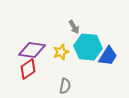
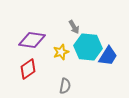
purple diamond: moved 10 px up
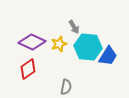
purple diamond: moved 2 px down; rotated 16 degrees clockwise
yellow star: moved 2 px left, 8 px up
gray semicircle: moved 1 px right, 1 px down
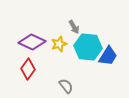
red diamond: rotated 20 degrees counterclockwise
gray semicircle: moved 1 px up; rotated 49 degrees counterclockwise
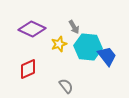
purple diamond: moved 13 px up
blue trapezoid: moved 1 px left; rotated 70 degrees counterclockwise
red diamond: rotated 30 degrees clockwise
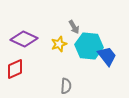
purple diamond: moved 8 px left, 10 px down
cyan hexagon: moved 1 px right, 1 px up
red diamond: moved 13 px left
gray semicircle: rotated 42 degrees clockwise
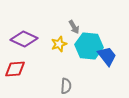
red diamond: rotated 20 degrees clockwise
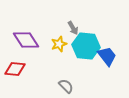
gray arrow: moved 1 px left, 1 px down
purple diamond: moved 2 px right, 1 px down; rotated 32 degrees clockwise
cyan hexagon: moved 3 px left
red diamond: rotated 10 degrees clockwise
gray semicircle: rotated 49 degrees counterclockwise
